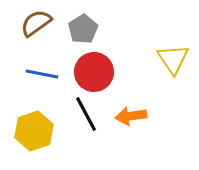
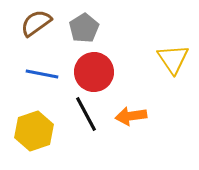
gray pentagon: moved 1 px right, 1 px up
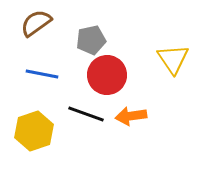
gray pentagon: moved 7 px right, 12 px down; rotated 20 degrees clockwise
red circle: moved 13 px right, 3 px down
black line: rotated 42 degrees counterclockwise
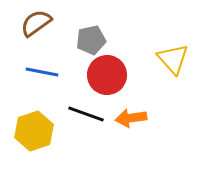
yellow triangle: rotated 8 degrees counterclockwise
blue line: moved 2 px up
orange arrow: moved 2 px down
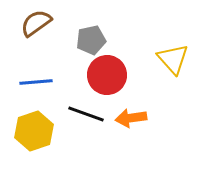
blue line: moved 6 px left, 10 px down; rotated 16 degrees counterclockwise
